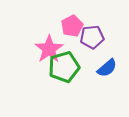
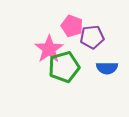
pink pentagon: rotated 25 degrees counterclockwise
blue semicircle: rotated 40 degrees clockwise
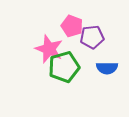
pink star: rotated 16 degrees counterclockwise
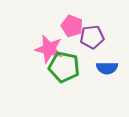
pink star: rotated 8 degrees counterclockwise
green pentagon: rotated 28 degrees clockwise
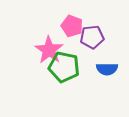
pink star: moved 1 px down; rotated 20 degrees clockwise
blue semicircle: moved 1 px down
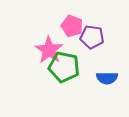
purple pentagon: rotated 15 degrees clockwise
blue semicircle: moved 9 px down
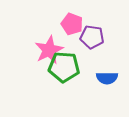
pink pentagon: moved 2 px up
pink star: rotated 12 degrees clockwise
green pentagon: rotated 8 degrees counterclockwise
